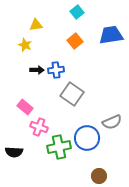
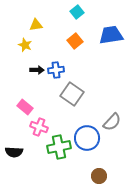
gray semicircle: rotated 24 degrees counterclockwise
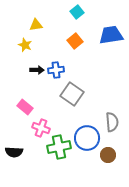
gray semicircle: rotated 48 degrees counterclockwise
pink cross: moved 2 px right, 1 px down
brown circle: moved 9 px right, 21 px up
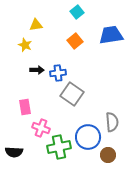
blue cross: moved 2 px right, 3 px down
pink rectangle: rotated 42 degrees clockwise
blue circle: moved 1 px right, 1 px up
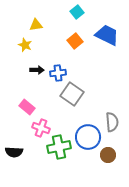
blue trapezoid: moved 4 px left; rotated 35 degrees clockwise
pink rectangle: moved 2 px right; rotated 42 degrees counterclockwise
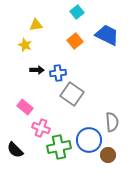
pink rectangle: moved 2 px left
blue circle: moved 1 px right, 3 px down
black semicircle: moved 1 px right, 2 px up; rotated 42 degrees clockwise
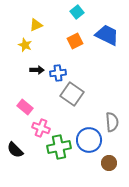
yellow triangle: rotated 16 degrees counterclockwise
orange square: rotated 14 degrees clockwise
brown circle: moved 1 px right, 8 px down
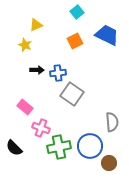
blue circle: moved 1 px right, 6 px down
black semicircle: moved 1 px left, 2 px up
